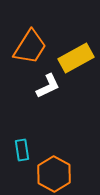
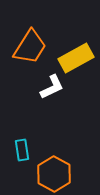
white L-shape: moved 4 px right, 1 px down
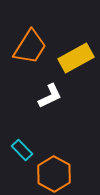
white L-shape: moved 2 px left, 9 px down
cyan rectangle: rotated 35 degrees counterclockwise
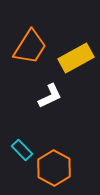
orange hexagon: moved 6 px up
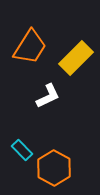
yellow rectangle: rotated 16 degrees counterclockwise
white L-shape: moved 2 px left
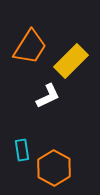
yellow rectangle: moved 5 px left, 3 px down
cyan rectangle: rotated 35 degrees clockwise
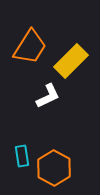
cyan rectangle: moved 6 px down
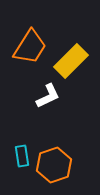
orange hexagon: moved 3 px up; rotated 12 degrees clockwise
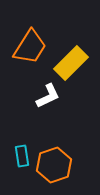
yellow rectangle: moved 2 px down
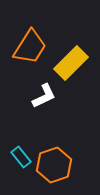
white L-shape: moved 4 px left
cyan rectangle: moved 1 px left, 1 px down; rotated 30 degrees counterclockwise
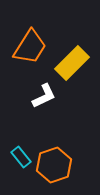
yellow rectangle: moved 1 px right
